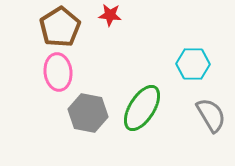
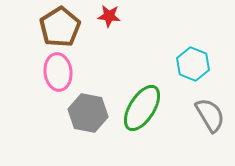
red star: moved 1 px left, 1 px down
cyan hexagon: rotated 20 degrees clockwise
gray semicircle: moved 1 px left
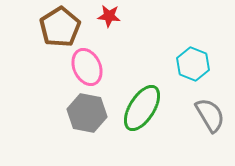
pink ellipse: moved 29 px right, 5 px up; rotated 18 degrees counterclockwise
gray hexagon: moved 1 px left
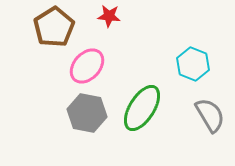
brown pentagon: moved 6 px left
pink ellipse: moved 1 px up; rotated 66 degrees clockwise
